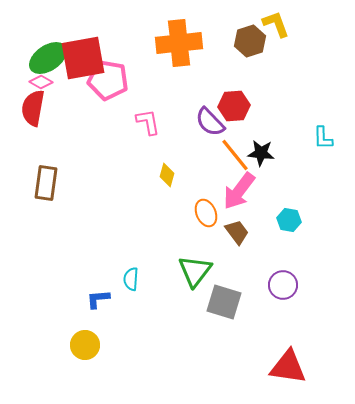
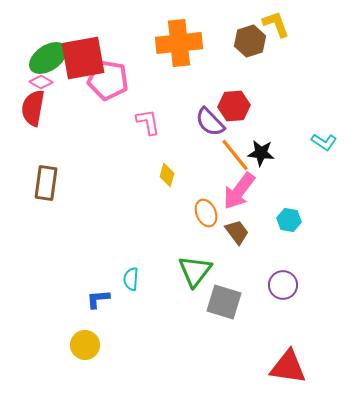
cyan L-shape: moved 1 px right, 4 px down; rotated 55 degrees counterclockwise
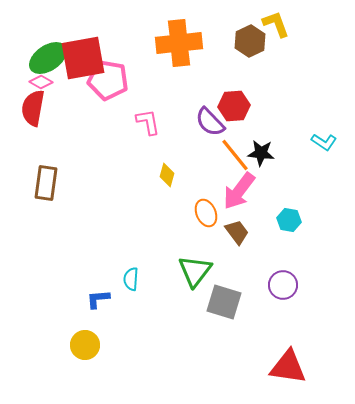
brown hexagon: rotated 8 degrees counterclockwise
